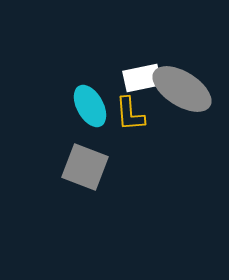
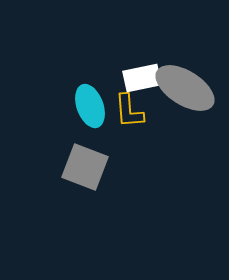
gray ellipse: moved 3 px right, 1 px up
cyan ellipse: rotated 9 degrees clockwise
yellow L-shape: moved 1 px left, 3 px up
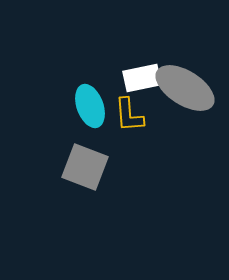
yellow L-shape: moved 4 px down
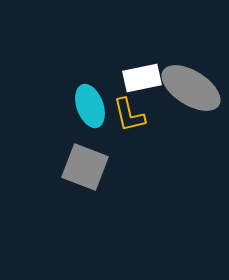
gray ellipse: moved 6 px right
yellow L-shape: rotated 9 degrees counterclockwise
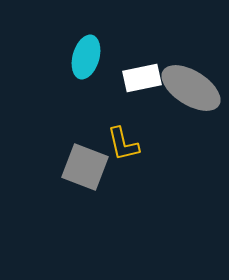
cyan ellipse: moved 4 px left, 49 px up; rotated 36 degrees clockwise
yellow L-shape: moved 6 px left, 29 px down
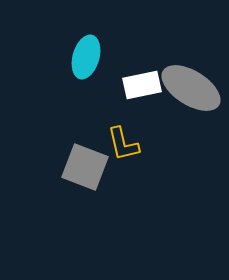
white rectangle: moved 7 px down
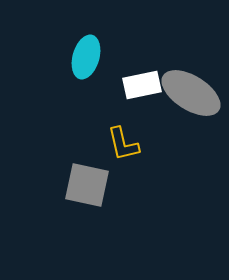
gray ellipse: moved 5 px down
gray square: moved 2 px right, 18 px down; rotated 9 degrees counterclockwise
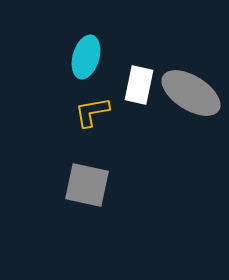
white rectangle: moved 3 px left; rotated 66 degrees counterclockwise
yellow L-shape: moved 31 px left, 32 px up; rotated 93 degrees clockwise
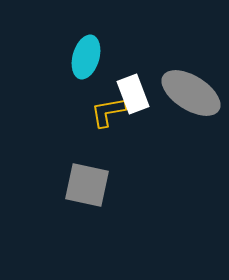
white rectangle: moved 6 px left, 9 px down; rotated 33 degrees counterclockwise
yellow L-shape: moved 16 px right
